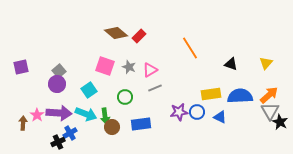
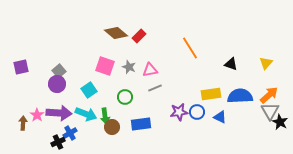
pink triangle: rotated 21 degrees clockwise
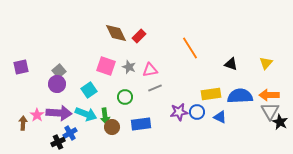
brown diamond: rotated 25 degrees clockwise
pink square: moved 1 px right
orange arrow: rotated 138 degrees counterclockwise
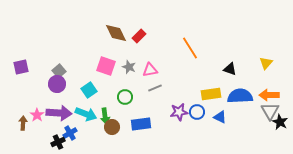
black triangle: moved 1 px left, 5 px down
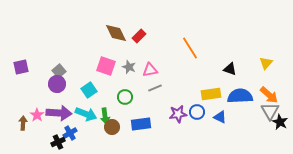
orange arrow: rotated 138 degrees counterclockwise
purple star: moved 1 px left, 2 px down
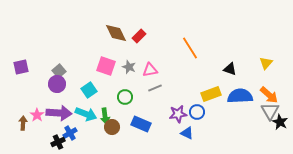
yellow rectangle: rotated 12 degrees counterclockwise
blue triangle: moved 33 px left, 16 px down
blue rectangle: rotated 30 degrees clockwise
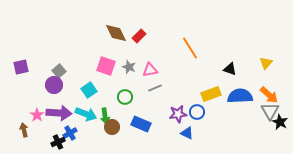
purple circle: moved 3 px left, 1 px down
brown arrow: moved 1 px right, 7 px down; rotated 16 degrees counterclockwise
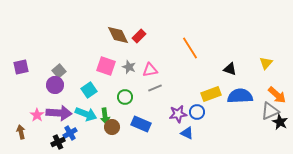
brown diamond: moved 2 px right, 2 px down
purple circle: moved 1 px right
orange arrow: moved 8 px right
gray triangle: rotated 36 degrees clockwise
brown arrow: moved 3 px left, 2 px down
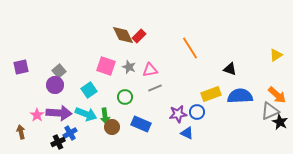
brown diamond: moved 5 px right
yellow triangle: moved 10 px right, 8 px up; rotated 16 degrees clockwise
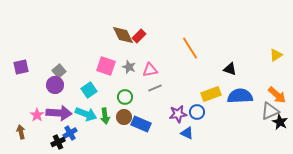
brown circle: moved 12 px right, 10 px up
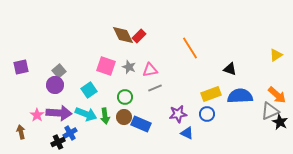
blue circle: moved 10 px right, 2 px down
